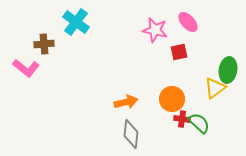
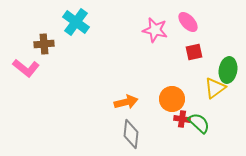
red square: moved 15 px right
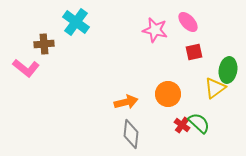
orange circle: moved 4 px left, 5 px up
red cross: moved 6 px down; rotated 28 degrees clockwise
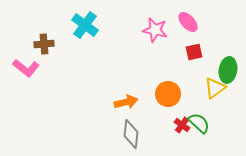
cyan cross: moved 9 px right, 3 px down
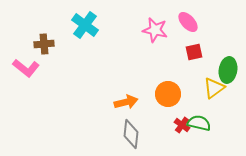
yellow triangle: moved 1 px left
green semicircle: rotated 30 degrees counterclockwise
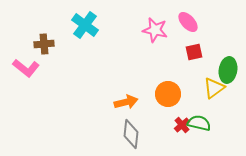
red cross: rotated 14 degrees clockwise
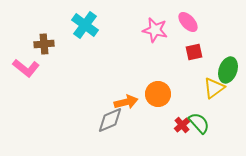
green ellipse: rotated 10 degrees clockwise
orange circle: moved 10 px left
green semicircle: rotated 35 degrees clockwise
gray diamond: moved 21 px left, 14 px up; rotated 60 degrees clockwise
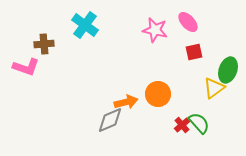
pink L-shape: moved 1 px up; rotated 20 degrees counterclockwise
